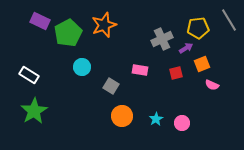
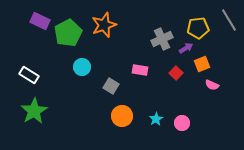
red square: rotated 32 degrees counterclockwise
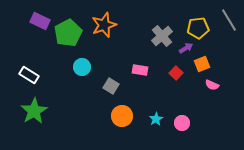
gray cross: moved 3 px up; rotated 15 degrees counterclockwise
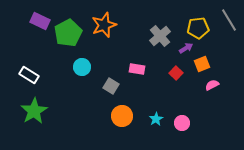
gray cross: moved 2 px left
pink rectangle: moved 3 px left, 1 px up
pink semicircle: rotated 128 degrees clockwise
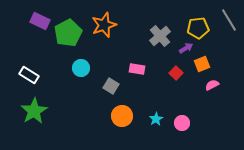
cyan circle: moved 1 px left, 1 px down
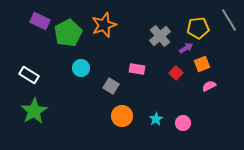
pink semicircle: moved 3 px left, 1 px down
pink circle: moved 1 px right
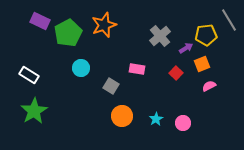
yellow pentagon: moved 8 px right, 7 px down
